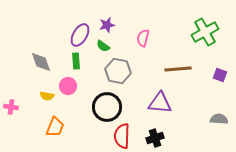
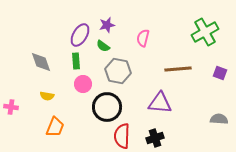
purple square: moved 2 px up
pink circle: moved 15 px right, 2 px up
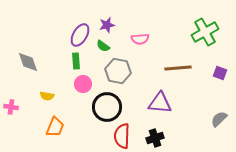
pink semicircle: moved 3 px left, 1 px down; rotated 108 degrees counterclockwise
gray diamond: moved 13 px left
brown line: moved 1 px up
gray semicircle: rotated 48 degrees counterclockwise
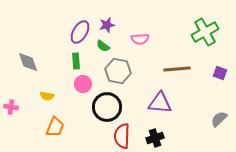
purple ellipse: moved 3 px up
brown line: moved 1 px left, 1 px down
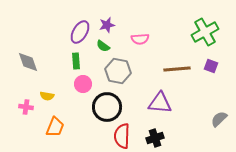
purple square: moved 9 px left, 7 px up
pink cross: moved 15 px right
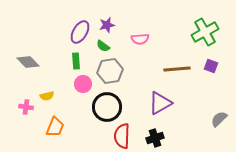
gray diamond: rotated 25 degrees counterclockwise
gray hexagon: moved 8 px left; rotated 20 degrees counterclockwise
yellow semicircle: rotated 24 degrees counterclockwise
purple triangle: rotated 35 degrees counterclockwise
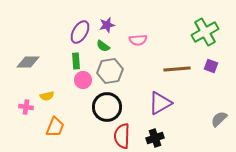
pink semicircle: moved 2 px left, 1 px down
gray diamond: rotated 45 degrees counterclockwise
pink circle: moved 4 px up
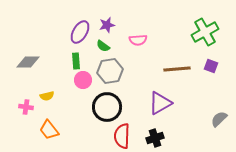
orange trapezoid: moved 6 px left, 3 px down; rotated 120 degrees clockwise
